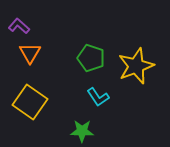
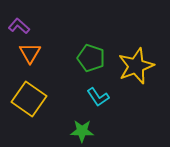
yellow square: moved 1 px left, 3 px up
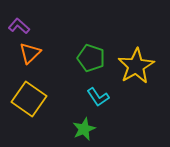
orange triangle: rotated 15 degrees clockwise
yellow star: rotated 9 degrees counterclockwise
green star: moved 2 px right, 2 px up; rotated 25 degrees counterclockwise
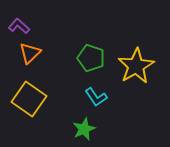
cyan L-shape: moved 2 px left
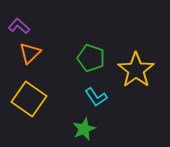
yellow star: moved 4 px down; rotated 6 degrees counterclockwise
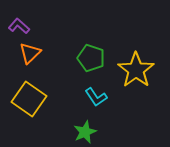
green star: moved 1 px right, 3 px down
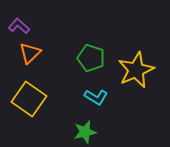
yellow star: rotated 12 degrees clockwise
cyan L-shape: rotated 25 degrees counterclockwise
green star: rotated 10 degrees clockwise
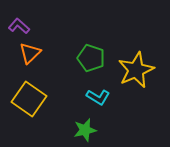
cyan L-shape: moved 2 px right
green star: moved 2 px up
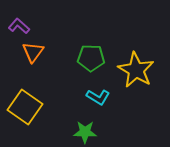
orange triangle: moved 3 px right, 1 px up; rotated 10 degrees counterclockwise
green pentagon: rotated 16 degrees counterclockwise
yellow star: rotated 18 degrees counterclockwise
yellow square: moved 4 px left, 8 px down
green star: moved 2 px down; rotated 15 degrees clockwise
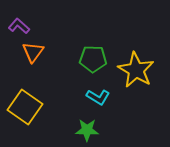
green pentagon: moved 2 px right, 1 px down
green star: moved 2 px right, 2 px up
